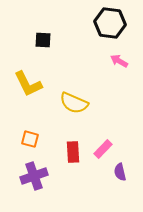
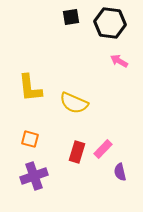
black square: moved 28 px right, 23 px up; rotated 12 degrees counterclockwise
yellow L-shape: moved 2 px right, 4 px down; rotated 20 degrees clockwise
red rectangle: moved 4 px right; rotated 20 degrees clockwise
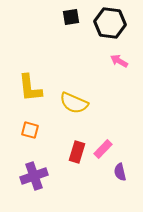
orange square: moved 9 px up
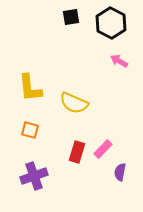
black hexagon: moved 1 px right; rotated 20 degrees clockwise
purple semicircle: rotated 24 degrees clockwise
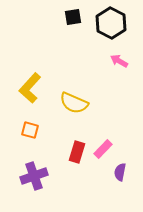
black square: moved 2 px right
yellow L-shape: rotated 48 degrees clockwise
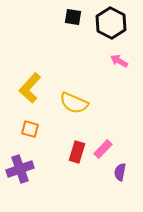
black square: rotated 18 degrees clockwise
orange square: moved 1 px up
purple cross: moved 14 px left, 7 px up
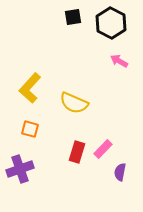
black square: rotated 18 degrees counterclockwise
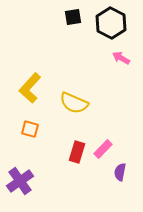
pink arrow: moved 2 px right, 3 px up
purple cross: moved 12 px down; rotated 16 degrees counterclockwise
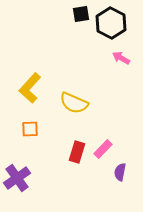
black square: moved 8 px right, 3 px up
orange square: rotated 18 degrees counterclockwise
purple cross: moved 3 px left, 3 px up
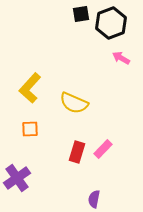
black hexagon: rotated 12 degrees clockwise
purple semicircle: moved 26 px left, 27 px down
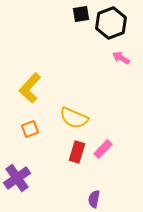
yellow semicircle: moved 15 px down
orange square: rotated 18 degrees counterclockwise
